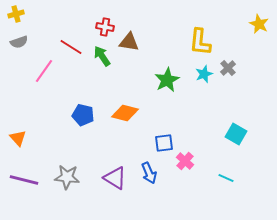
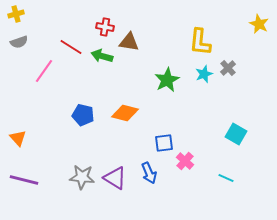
green arrow: rotated 40 degrees counterclockwise
gray star: moved 15 px right
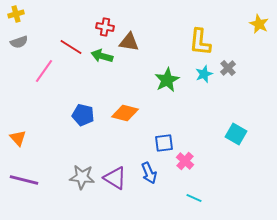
cyan line: moved 32 px left, 20 px down
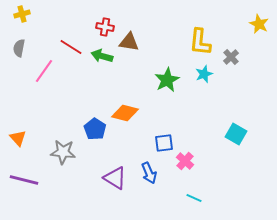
yellow cross: moved 6 px right
gray semicircle: moved 6 px down; rotated 120 degrees clockwise
gray cross: moved 3 px right, 11 px up
blue pentagon: moved 12 px right, 14 px down; rotated 20 degrees clockwise
gray star: moved 19 px left, 25 px up
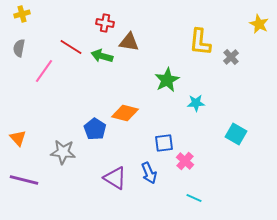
red cross: moved 4 px up
cyan star: moved 8 px left, 29 px down; rotated 18 degrees clockwise
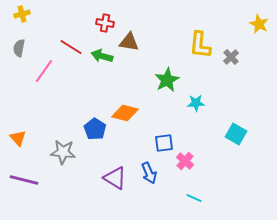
yellow L-shape: moved 3 px down
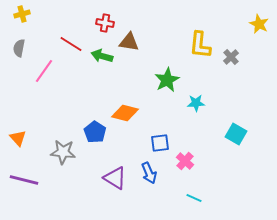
red line: moved 3 px up
blue pentagon: moved 3 px down
blue square: moved 4 px left
